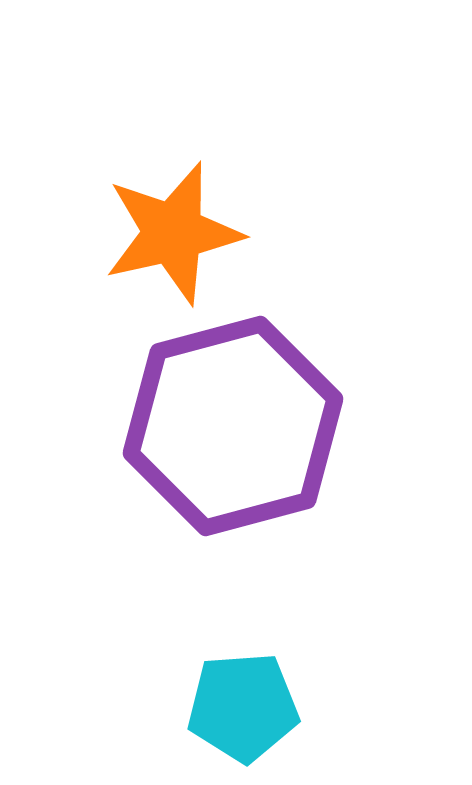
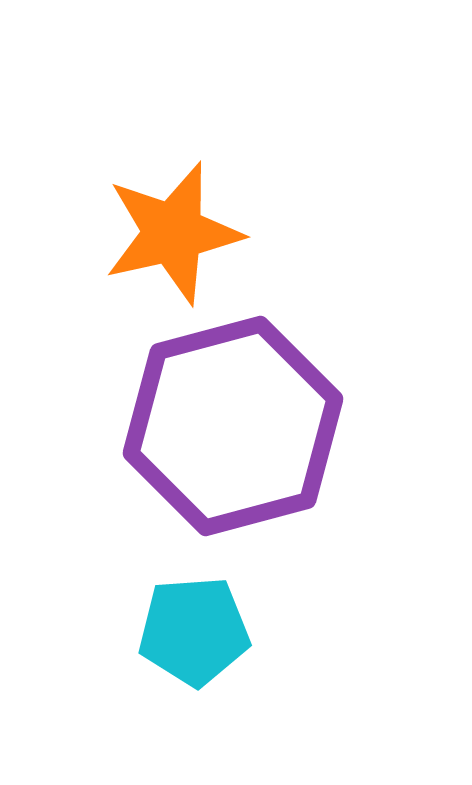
cyan pentagon: moved 49 px left, 76 px up
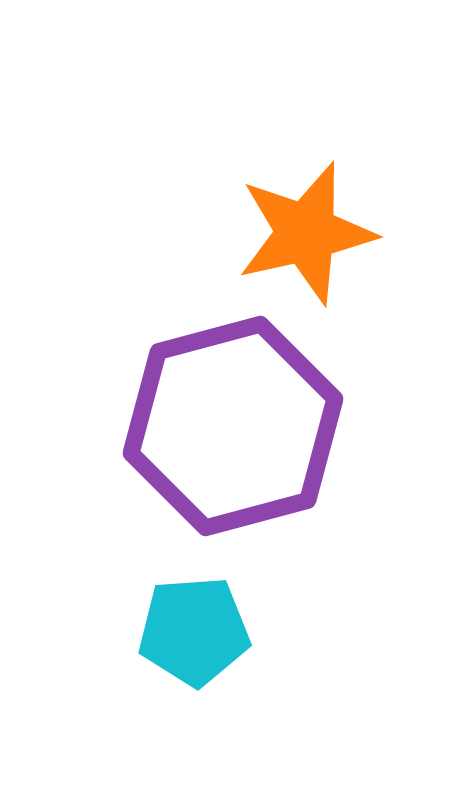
orange star: moved 133 px right
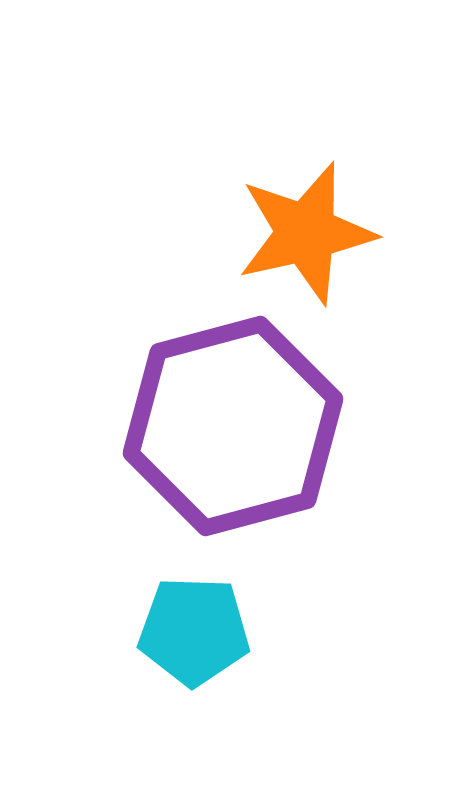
cyan pentagon: rotated 6 degrees clockwise
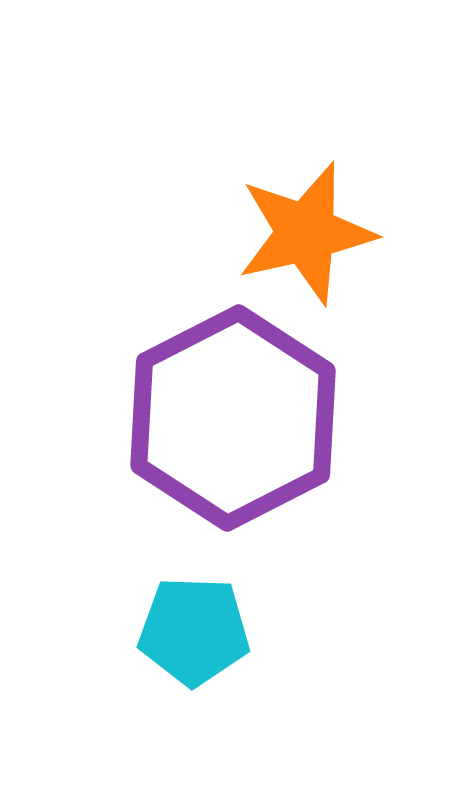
purple hexagon: moved 8 px up; rotated 12 degrees counterclockwise
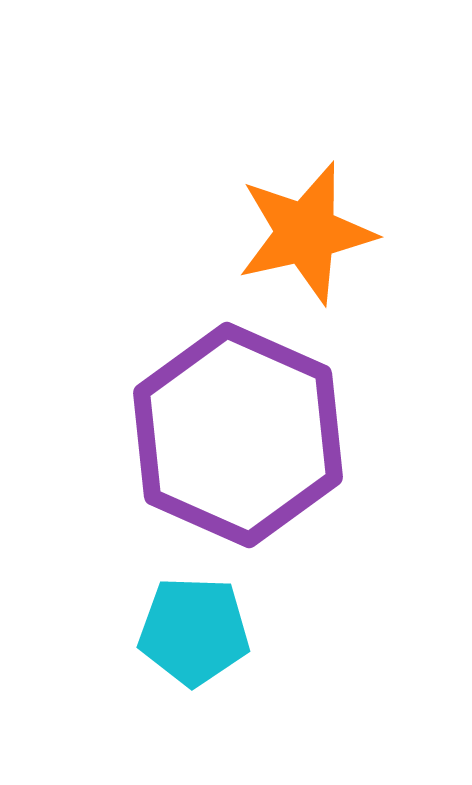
purple hexagon: moved 5 px right, 17 px down; rotated 9 degrees counterclockwise
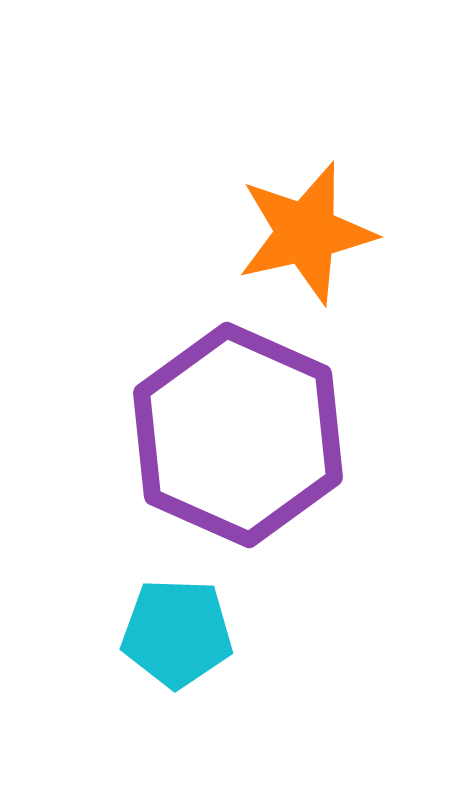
cyan pentagon: moved 17 px left, 2 px down
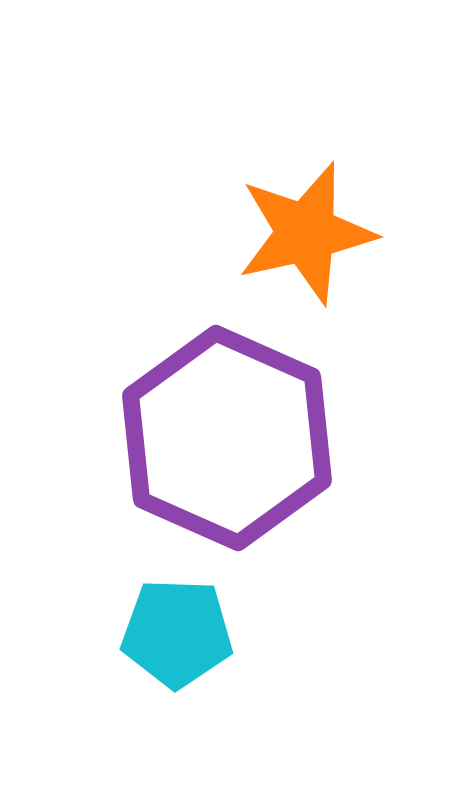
purple hexagon: moved 11 px left, 3 px down
